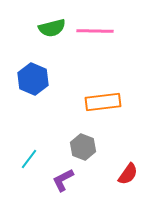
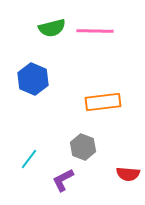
red semicircle: rotated 60 degrees clockwise
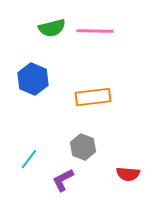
orange rectangle: moved 10 px left, 5 px up
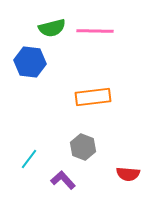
blue hexagon: moved 3 px left, 17 px up; rotated 16 degrees counterclockwise
purple L-shape: rotated 75 degrees clockwise
